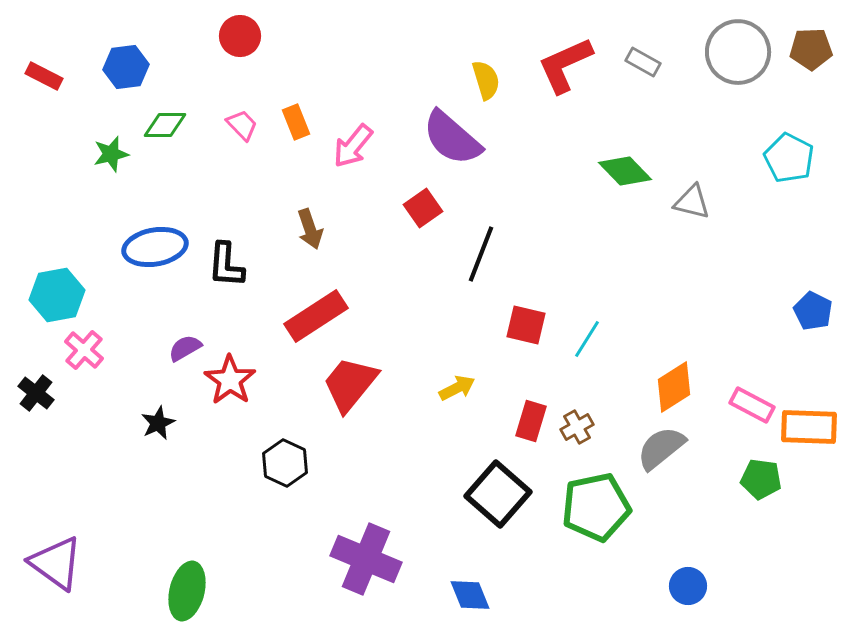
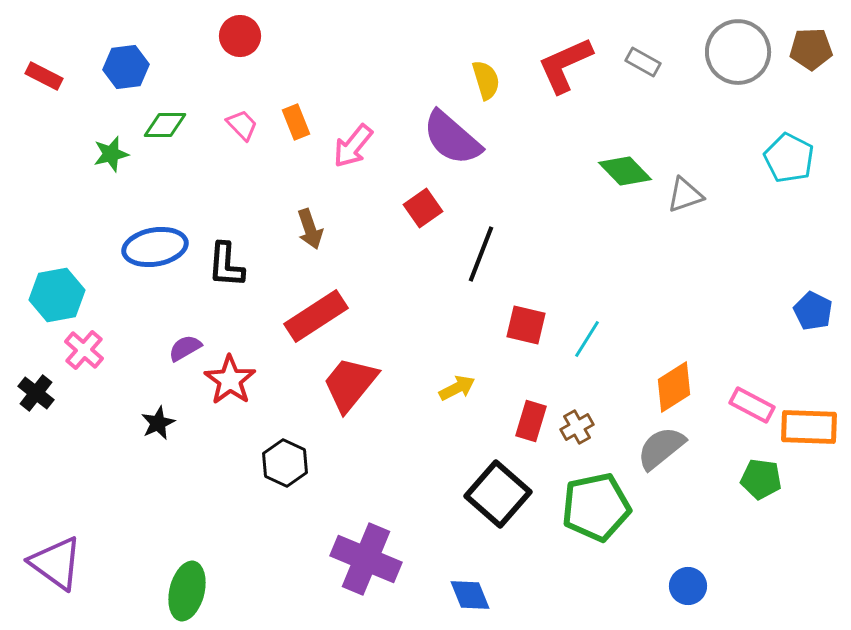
gray triangle at (692, 202): moved 7 px left, 7 px up; rotated 33 degrees counterclockwise
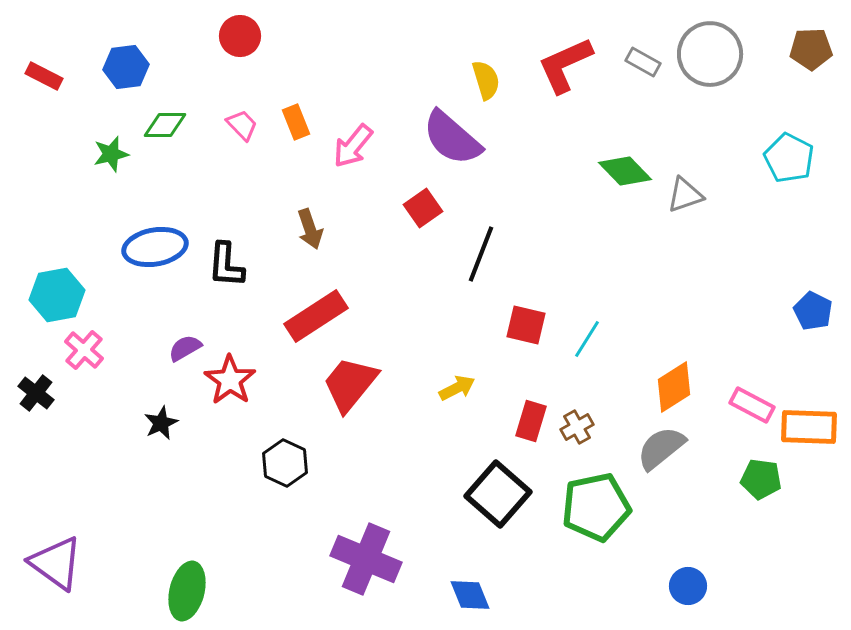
gray circle at (738, 52): moved 28 px left, 2 px down
black star at (158, 423): moved 3 px right
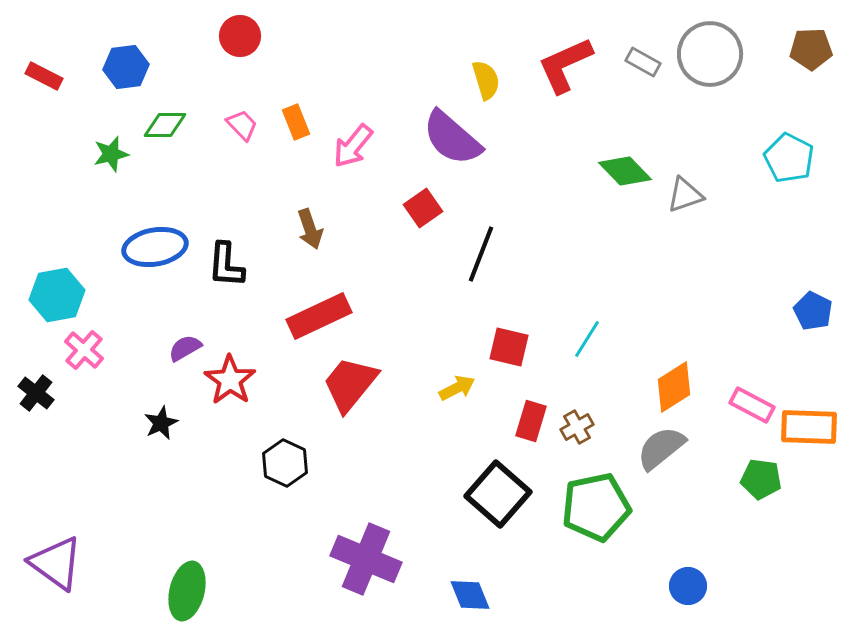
red rectangle at (316, 316): moved 3 px right; rotated 8 degrees clockwise
red square at (526, 325): moved 17 px left, 22 px down
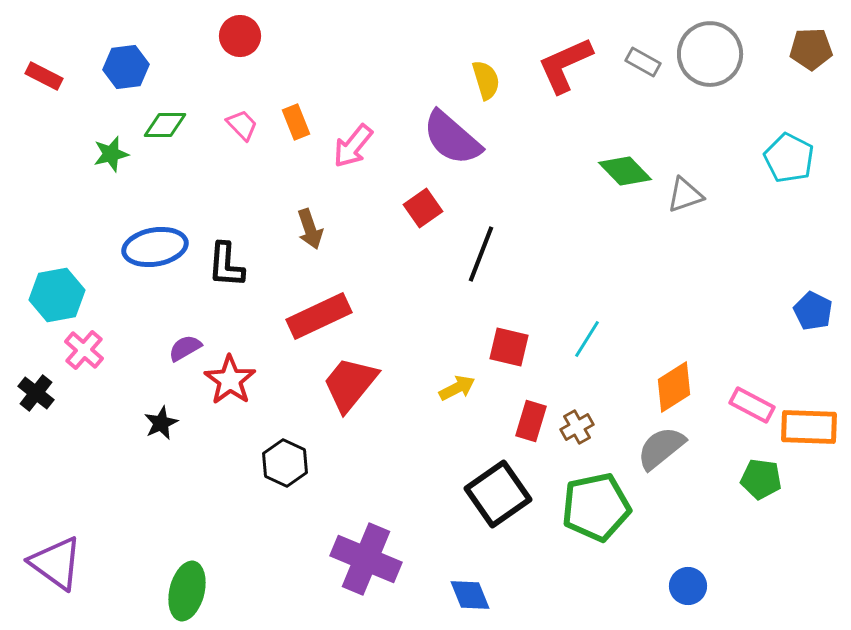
black square at (498, 494): rotated 14 degrees clockwise
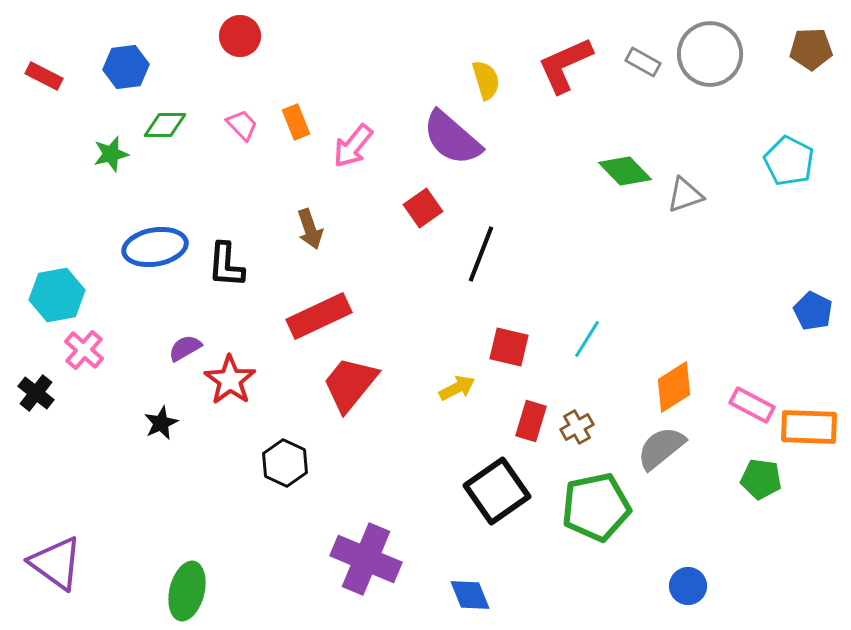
cyan pentagon at (789, 158): moved 3 px down
black square at (498, 494): moved 1 px left, 3 px up
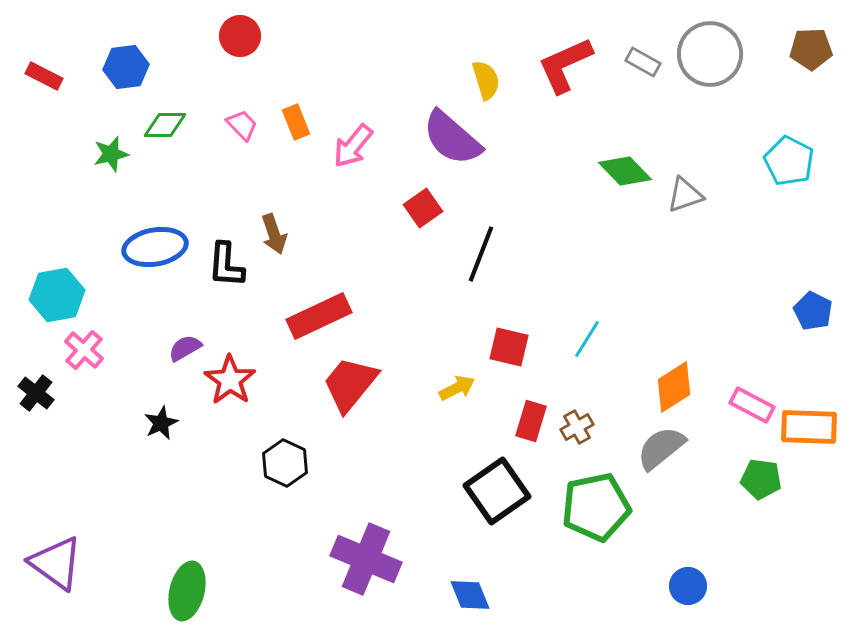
brown arrow at (310, 229): moved 36 px left, 5 px down
